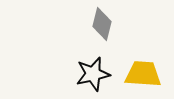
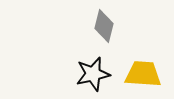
gray diamond: moved 2 px right, 2 px down
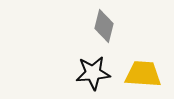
black star: moved 1 px up; rotated 8 degrees clockwise
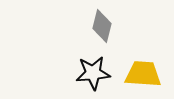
gray diamond: moved 2 px left
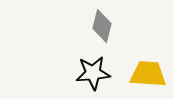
yellow trapezoid: moved 5 px right
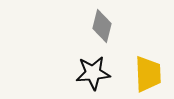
yellow trapezoid: rotated 84 degrees clockwise
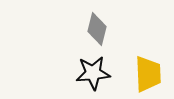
gray diamond: moved 5 px left, 3 px down
